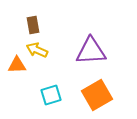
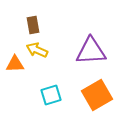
orange triangle: moved 2 px left, 1 px up
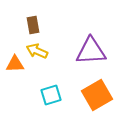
yellow arrow: moved 1 px down
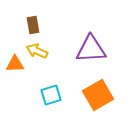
purple triangle: moved 2 px up
orange square: moved 1 px right
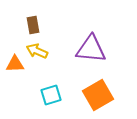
purple triangle: rotated 8 degrees clockwise
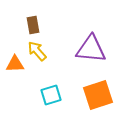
yellow arrow: rotated 25 degrees clockwise
orange square: rotated 12 degrees clockwise
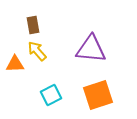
cyan square: rotated 10 degrees counterclockwise
